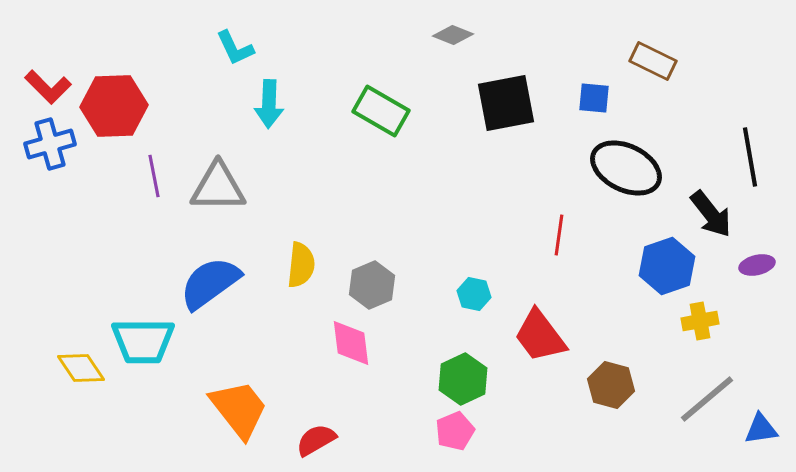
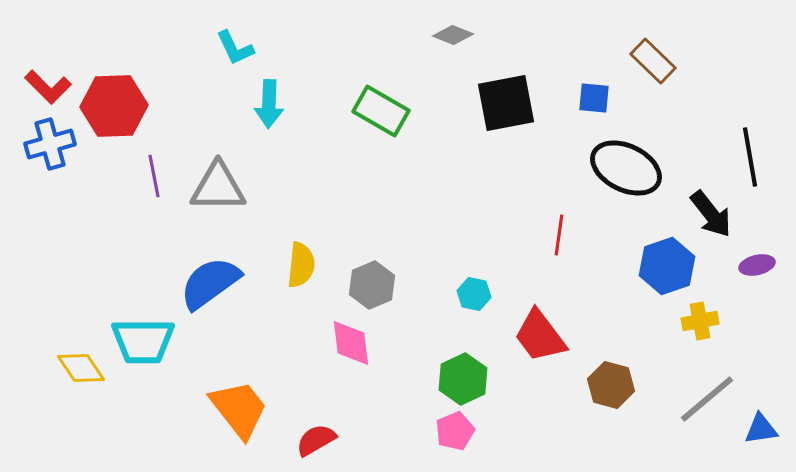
brown rectangle: rotated 18 degrees clockwise
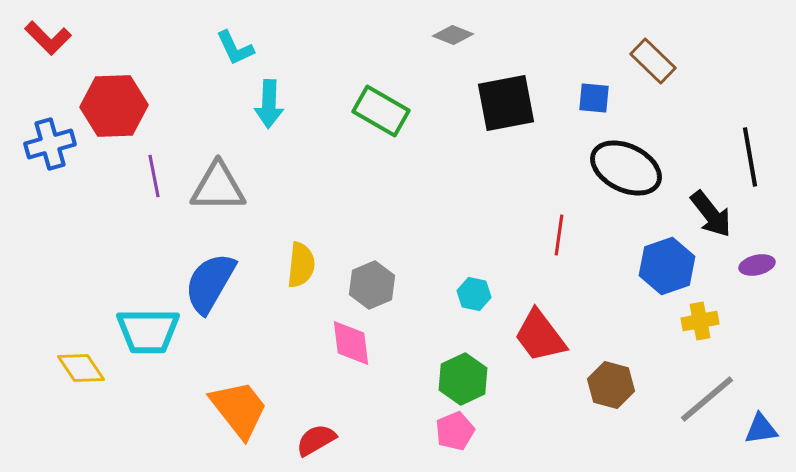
red L-shape: moved 49 px up
blue semicircle: rotated 24 degrees counterclockwise
cyan trapezoid: moved 5 px right, 10 px up
